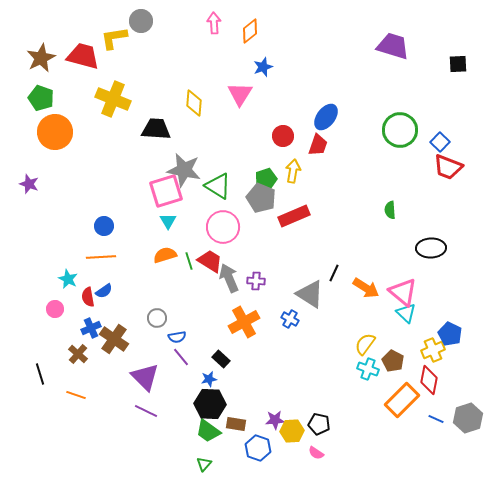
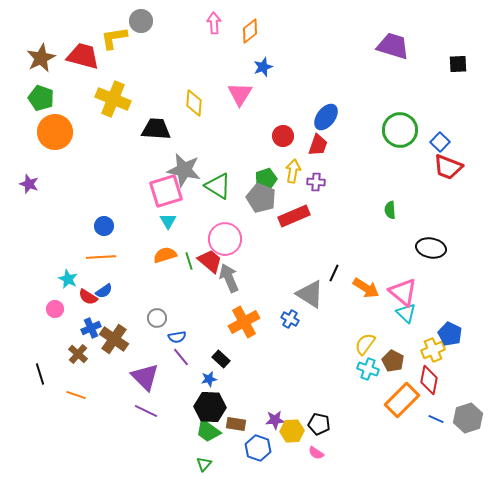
pink circle at (223, 227): moved 2 px right, 12 px down
black ellipse at (431, 248): rotated 12 degrees clockwise
red trapezoid at (210, 261): rotated 8 degrees clockwise
purple cross at (256, 281): moved 60 px right, 99 px up
red semicircle at (88, 297): rotated 48 degrees counterclockwise
black hexagon at (210, 404): moved 3 px down
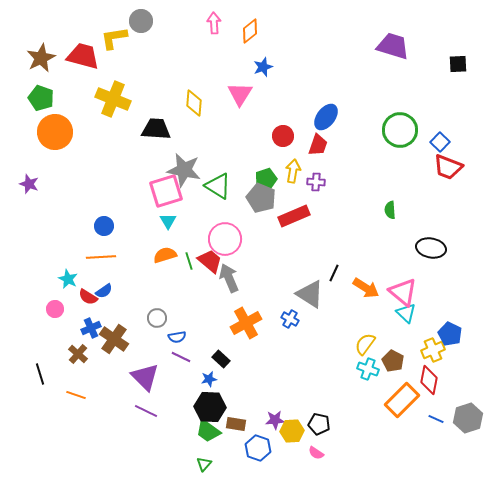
orange cross at (244, 322): moved 2 px right, 1 px down
purple line at (181, 357): rotated 24 degrees counterclockwise
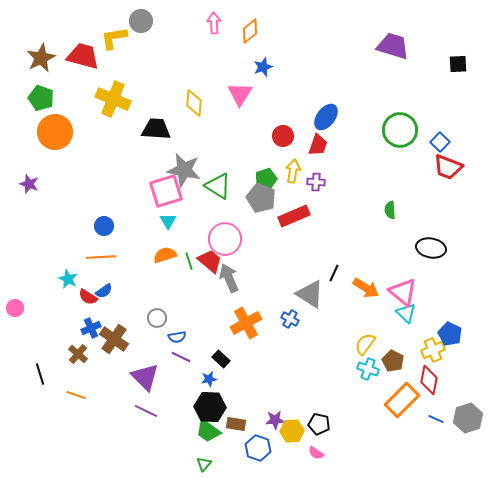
pink circle at (55, 309): moved 40 px left, 1 px up
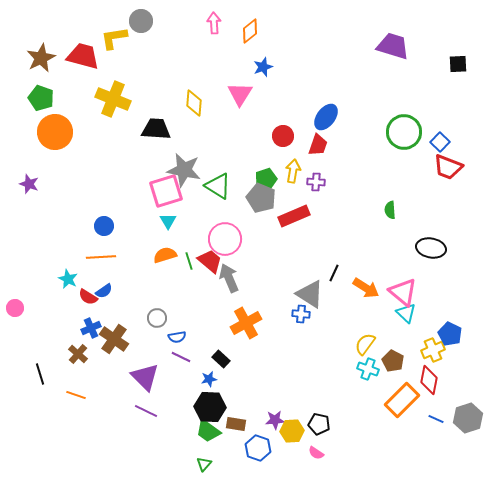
green circle at (400, 130): moved 4 px right, 2 px down
blue cross at (290, 319): moved 11 px right, 5 px up; rotated 24 degrees counterclockwise
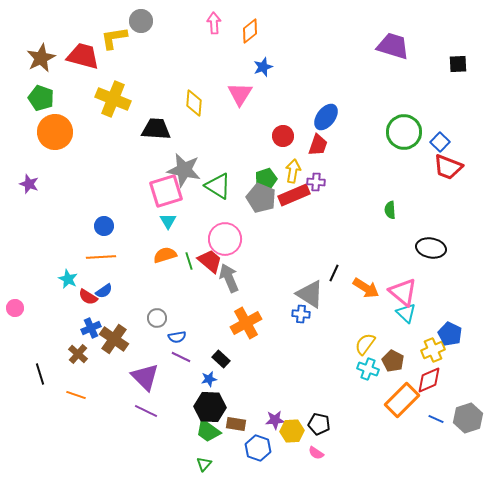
red rectangle at (294, 216): moved 21 px up
red diamond at (429, 380): rotated 56 degrees clockwise
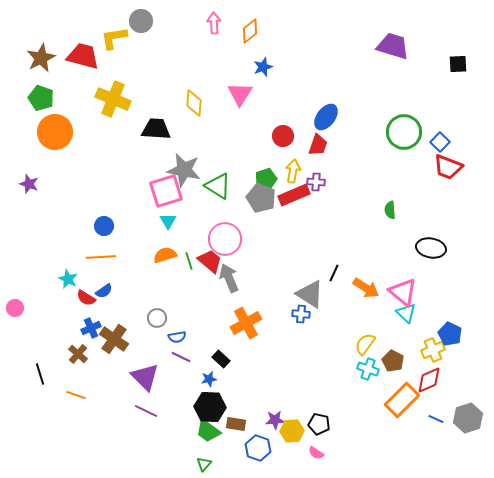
red semicircle at (88, 297): moved 2 px left, 1 px down
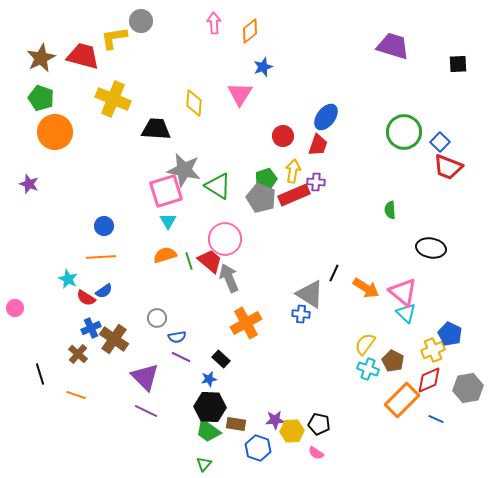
gray hexagon at (468, 418): moved 30 px up; rotated 8 degrees clockwise
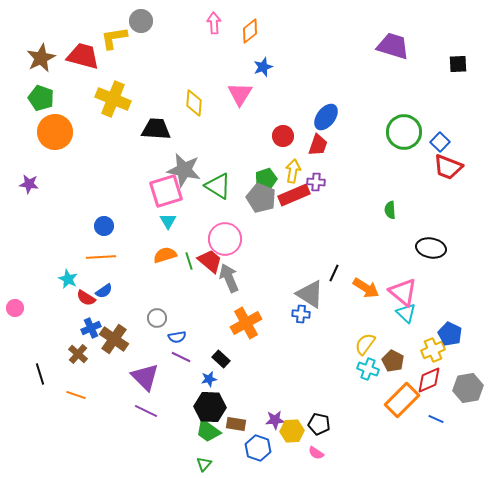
purple star at (29, 184): rotated 12 degrees counterclockwise
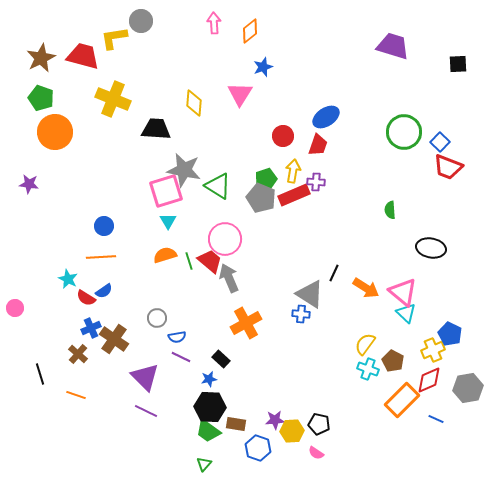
blue ellipse at (326, 117): rotated 20 degrees clockwise
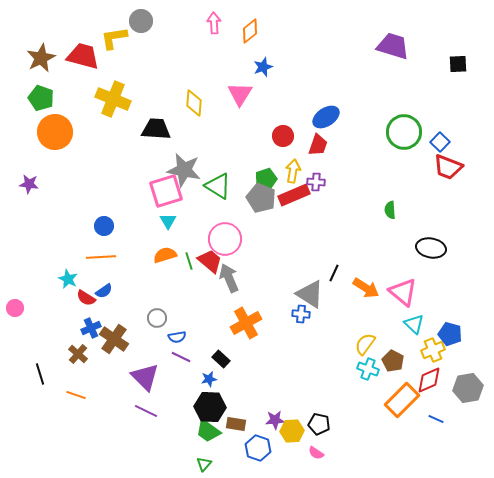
cyan triangle at (406, 313): moved 8 px right, 11 px down
blue pentagon at (450, 334): rotated 10 degrees counterclockwise
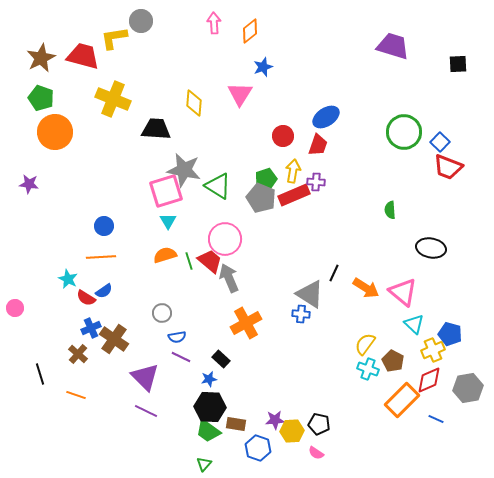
gray circle at (157, 318): moved 5 px right, 5 px up
